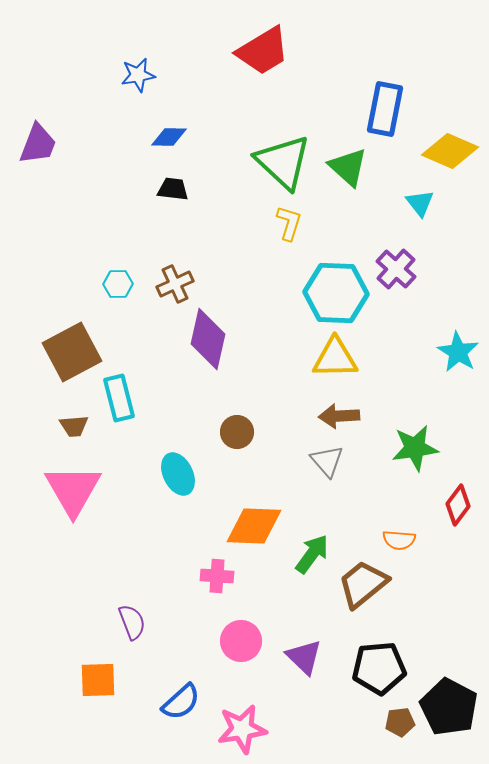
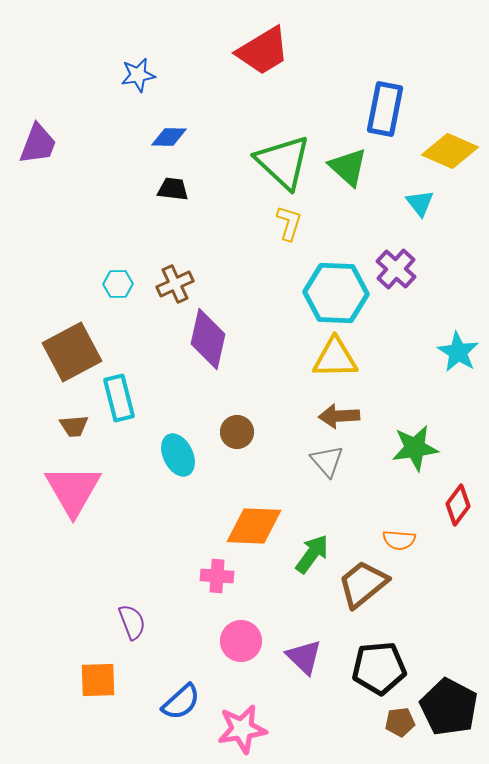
cyan ellipse at (178, 474): moved 19 px up
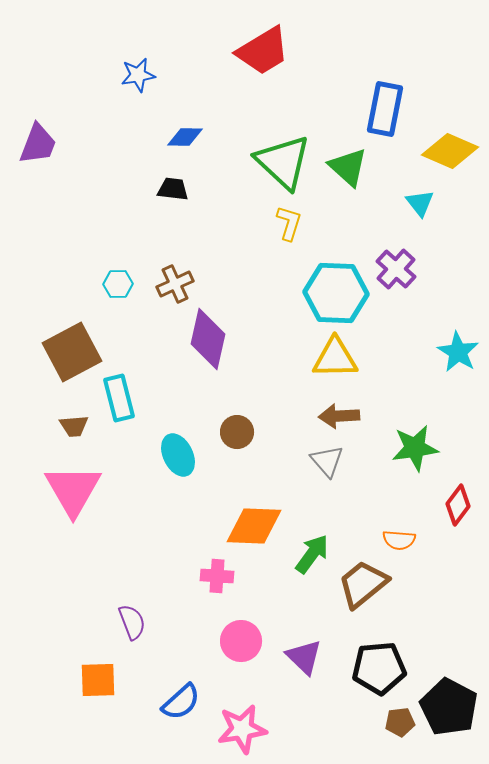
blue diamond at (169, 137): moved 16 px right
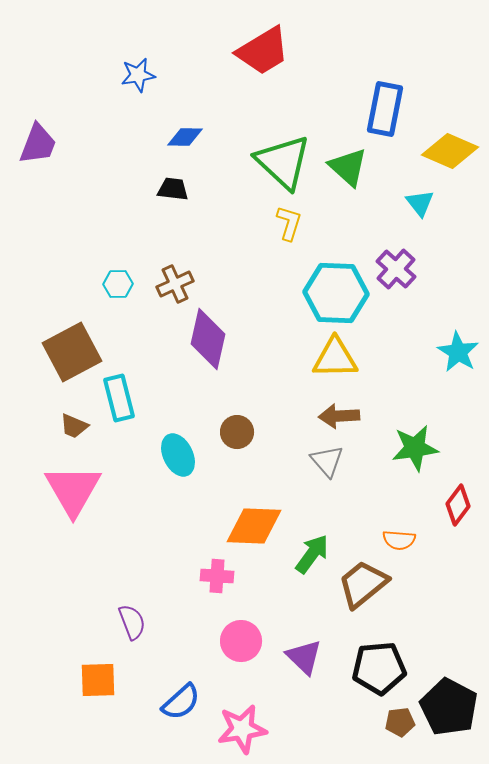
brown trapezoid at (74, 426): rotated 28 degrees clockwise
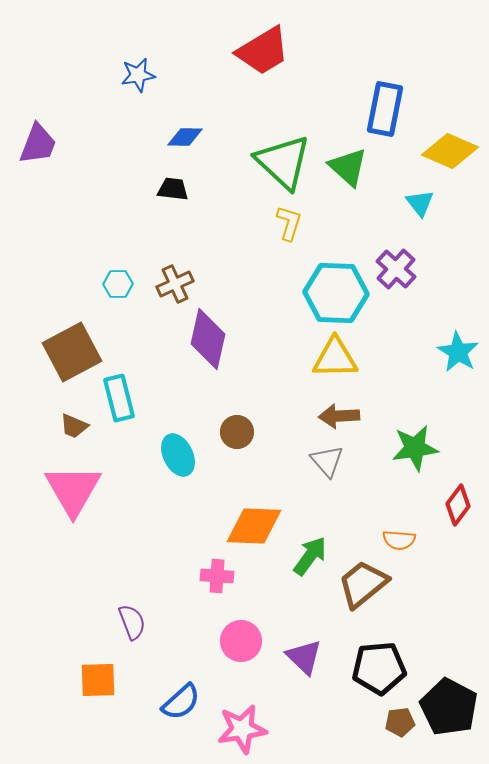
green arrow at (312, 554): moved 2 px left, 2 px down
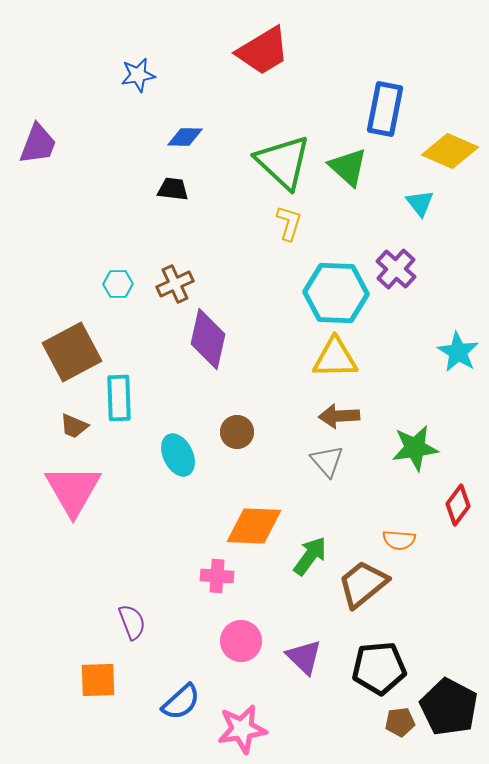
cyan rectangle at (119, 398): rotated 12 degrees clockwise
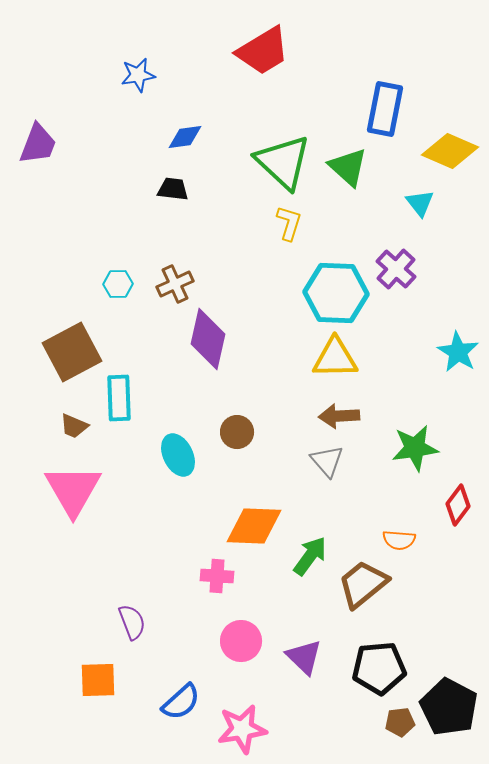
blue diamond at (185, 137): rotated 9 degrees counterclockwise
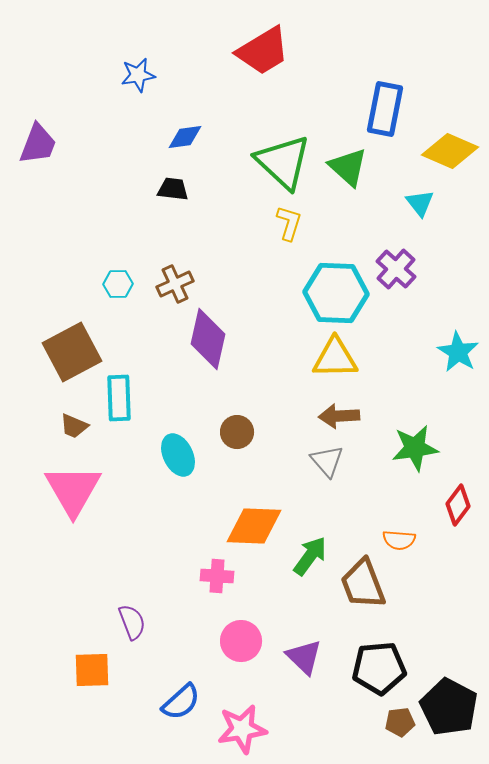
brown trapezoid at (363, 584): rotated 72 degrees counterclockwise
orange square at (98, 680): moved 6 px left, 10 px up
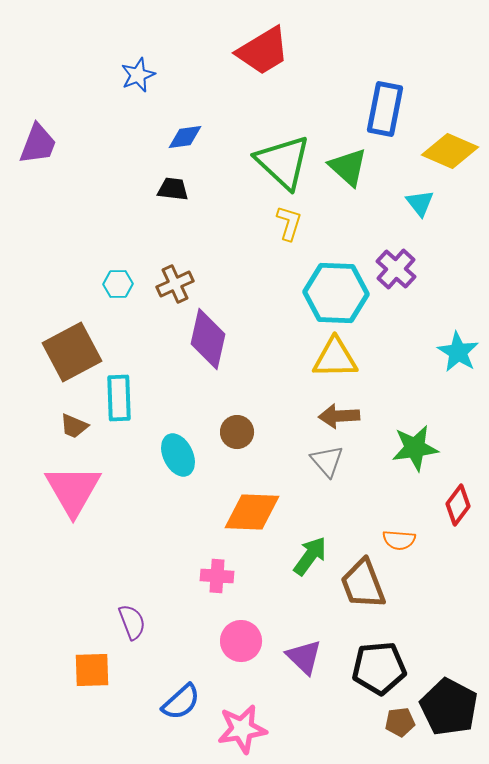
blue star at (138, 75): rotated 12 degrees counterclockwise
orange diamond at (254, 526): moved 2 px left, 14 px up
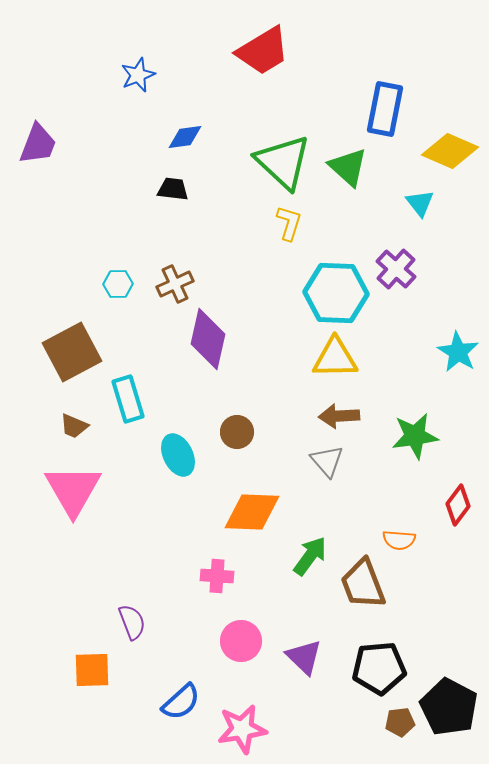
cyan rectangle at (119, 398): moved 9 px right, 1 px down; rotated 15 degrees counterclockwise
green star at (415, 448): moved 12 px up
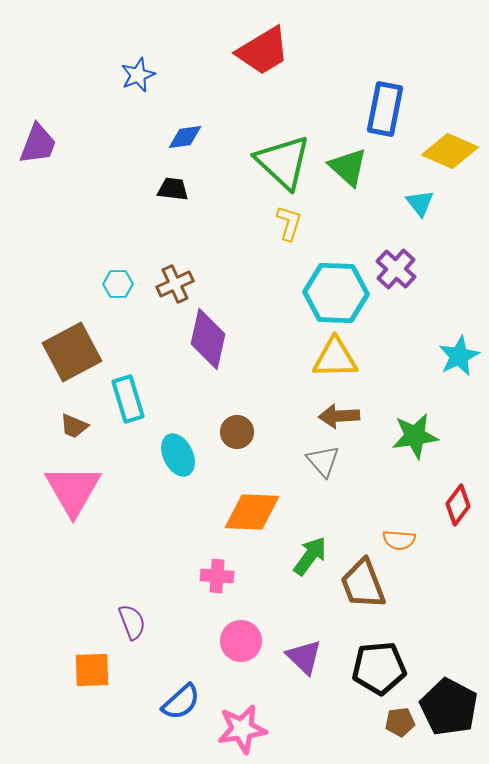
cyan star at (458, 352): moved 1 px right, 4 px down; rotated 15 degrees clockwise
gray triangle at (327, 461): moved 4 px left
